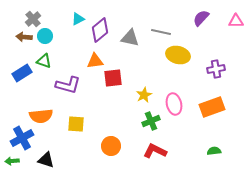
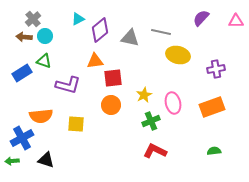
pink ellipse: moved 1 px left, 1 px up
orange circle: moved 41 px up
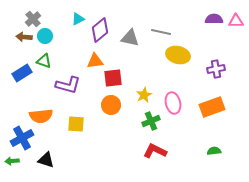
purple semicircle: moved 13 px right, 1 px down; rotated 48 degrees clockwise
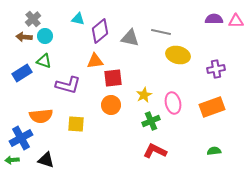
cyan triangle: rotated 40 degrees clockwise
purple diamond: moved 1 px down
blue cross: moved 1 px left
green arrow: moved 1 px up
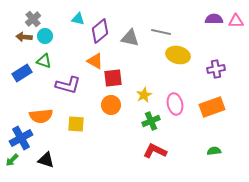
orange triangle: rotated 36 degrees clockwise
pink ellipse: moved 2 px right, 1 px down
green arrow: rotated 40 degrees counterclockwise
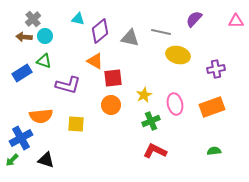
purple semicircle: moved 20 px left; rotated 48 degrees counterclockwise
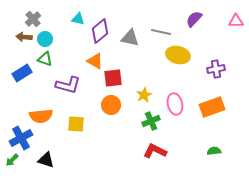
cyan circle: moved 3 px down
green triangle: moved 1 px right, 2 px up
